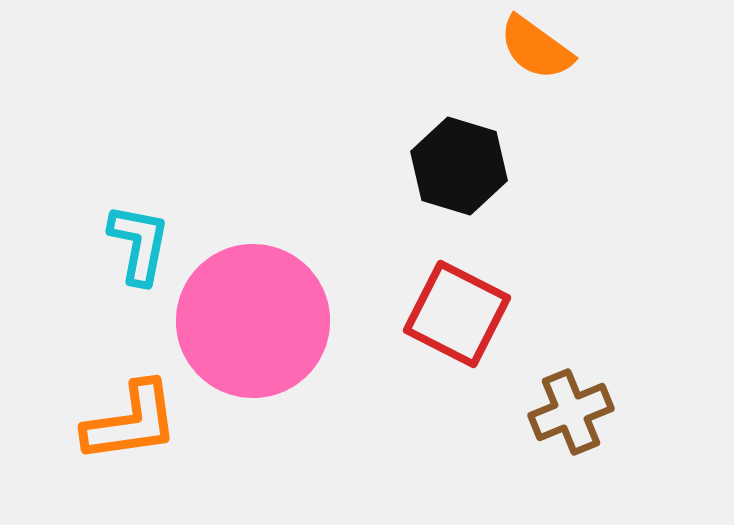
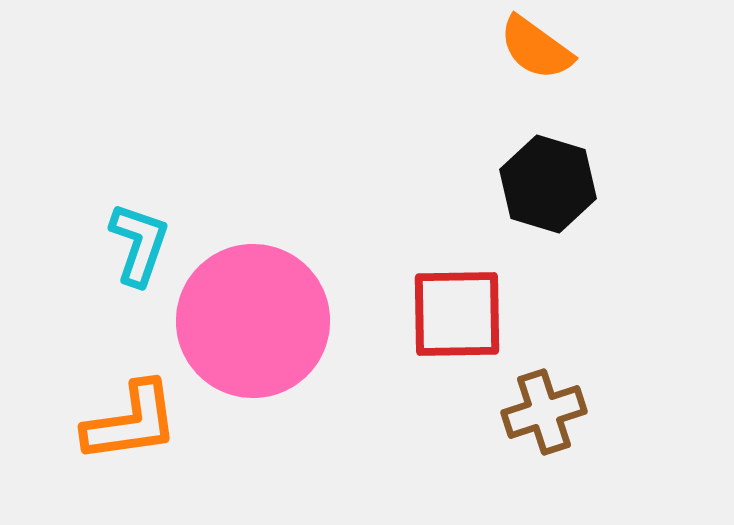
black hexagon: moved 89 px right, 18 px down
cyan L-shape: rotated 8 degrees clockwise
red square: rotated 28 degrees counterclockwise
brown cross: moved 27 px left; rotated 4 degrees clockwise
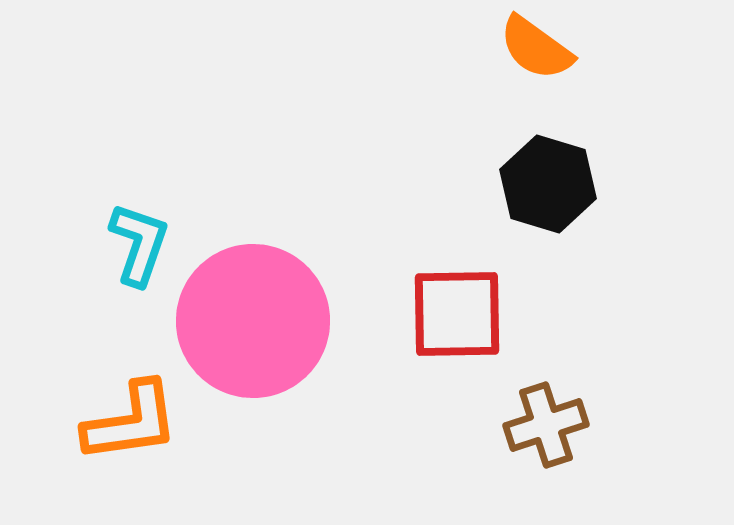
brown cross: moved 2 px right, 13 px down
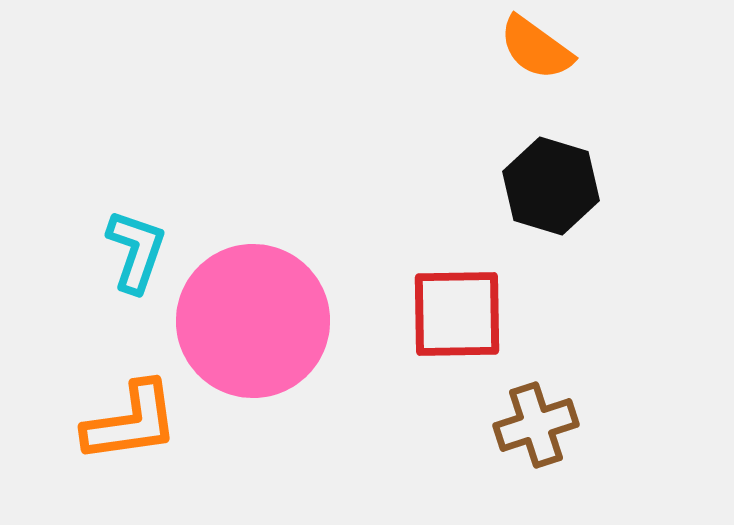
black hexagon: moved 3 px right, 2 px down
cyan L-shape: moved 3 px left, 7 px down
brown cross: moved 10 px left
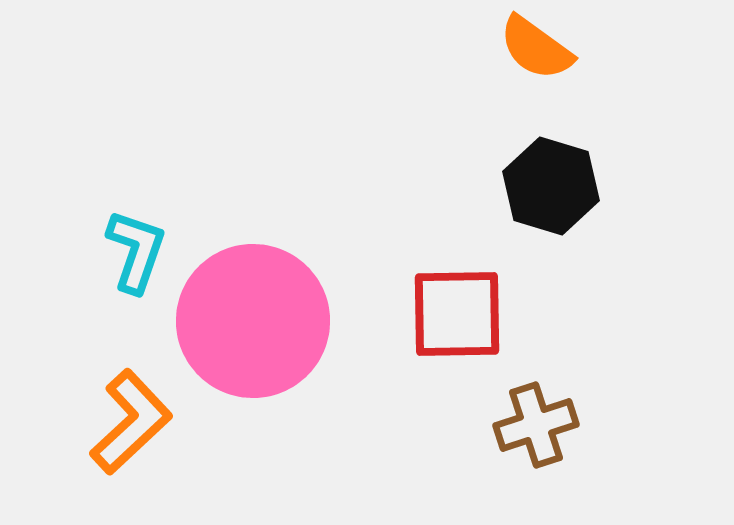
orange L-shape: rotated 35 degrees counterclockwise
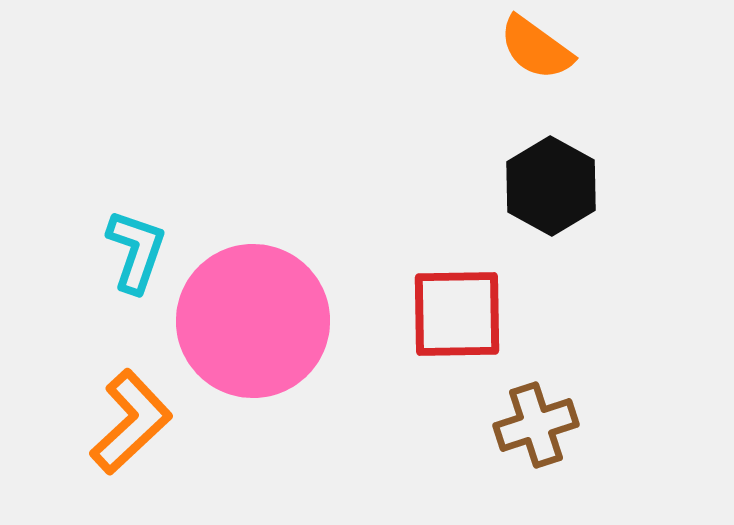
black hexagon: rotated 12 degrees clockwise
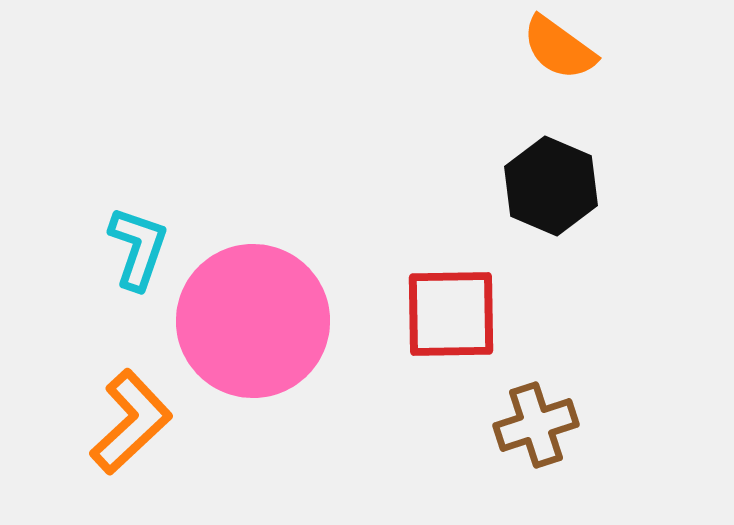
orange semicircle: moved 23 px right
black hexagon: rotated 6 degrees counterclockwise
cyan L-shape: moved 2 px right, 3 px up
red square: moved 6 px left
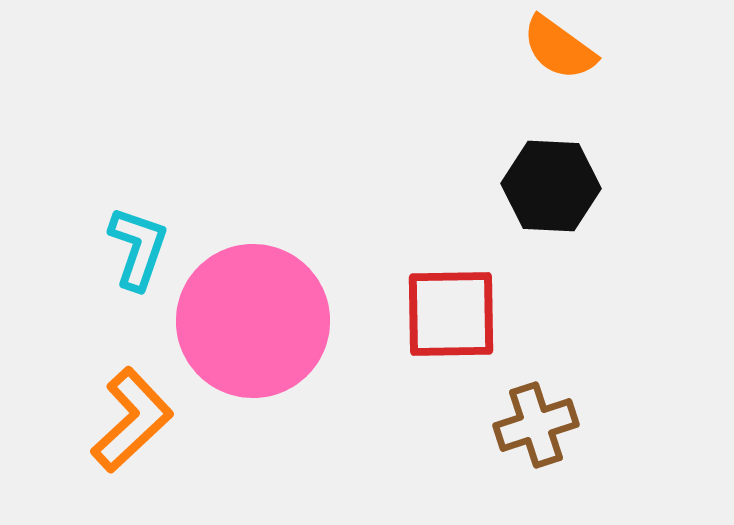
black hexagon: rotated 20 degrees counterclockwise
orange L-shape: moved 1 px right, 2 px up
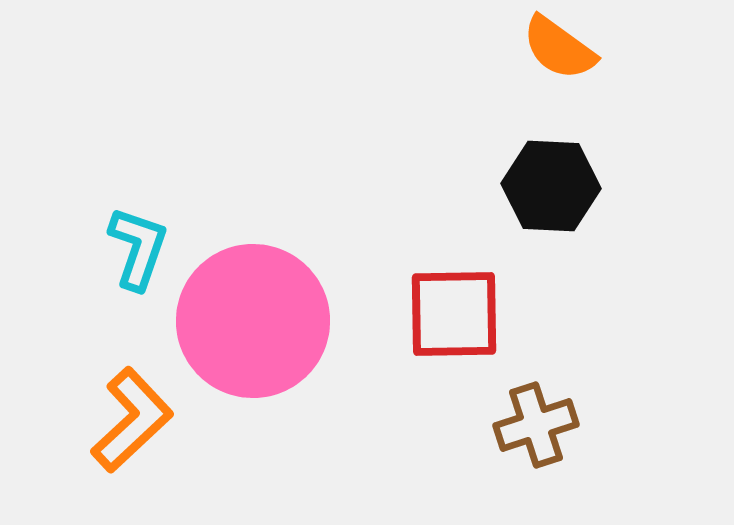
red square: moved 3 px right
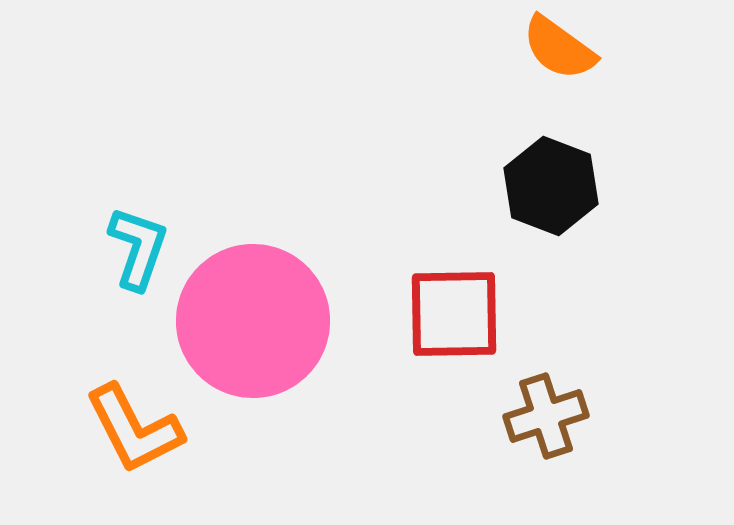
black hexagon: rotated 18 degrees clockwise
orange L-shape: moved 2 px right, 9 px down; rotated 106 degrees clockwise
brown cross: moved 10 px right, 9 px up
